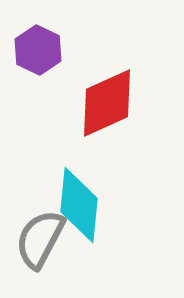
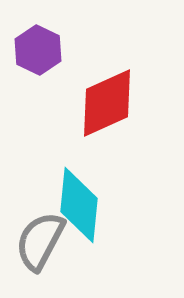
gray semicircle: moved 2 px down
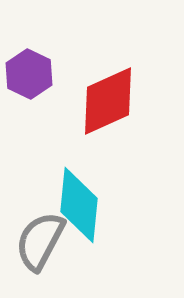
purple hexagon: moved 9 px left, 24 px down
red diamond: moved 1 px right, 2 px up
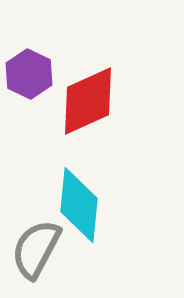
red diamond: moved 20 px left
gray semicircle: moved 4 px left, 8 px down
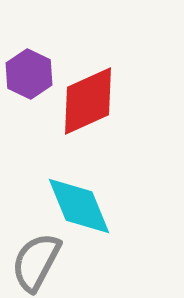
cyan diamond: moved 1 px down; rotated 28 degrees counterclockwise
gray semicircle: moved 13 px down
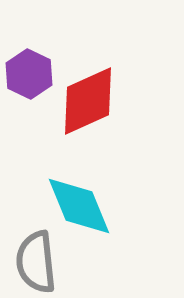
gray semicircle: rotated 34 degrees counterclockwise
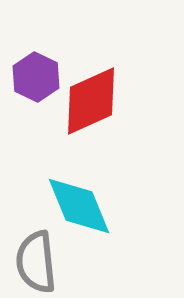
purple hexagon: moved 7 px right, 3 px down
red diamond: moved 3 px right
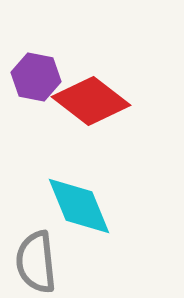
purple hexagon: rotated 15 degrees counterclockwise
red diamond: rotated 62 degrees clockwise
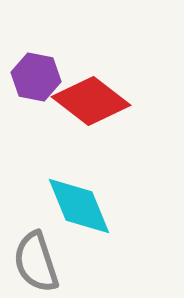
gray semicircle: rotated 12 degrees counterclockwise
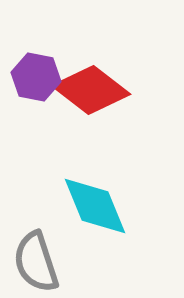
red diamond: moved 11 px up
cyan diamond: moved 16 px right
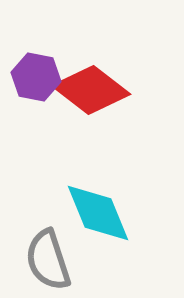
cyan diamond: moved 3 px right, 7 px down
gray semicircle: moved 12 px right, 2 px up
